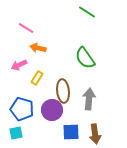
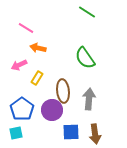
blue pentagon: rotated 20 degrees clockwise
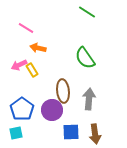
yellow rectangle: moved 5 px left, 8 px up; rotated 64 degrees counterclockwise
